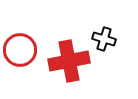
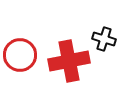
red circle: moved 5 px down
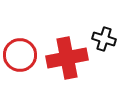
red cross: moved 2 px left, 3 px up
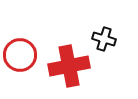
red cross: moved 2 px right, 8 px down
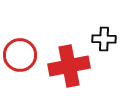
black cross: rotated 15 degrees counterclockwise
